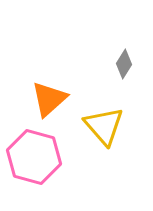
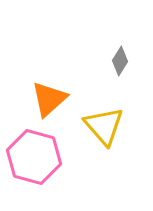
gray diamond: moved 4 px left, 3 px up
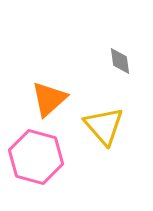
gray diamond: rotated 40 degrees counterclockwise
pink hexagon: moved 2 px right
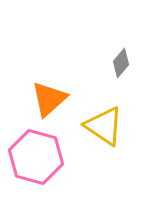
gray diamond: moved 1 px right, 2 px down; rotated 48 degrees clockwise
yellow triangle: rotated 15 degrees counterclockwise
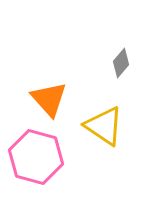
orange triangle: rotated 30 degrees counterclockwise
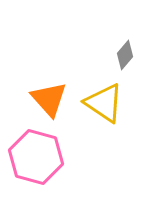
gray diamond: moved 4 px right, 8 px up
yellow triangle: moved 23 px up
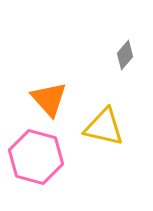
yellow triangle: moved 24 px down; rotated 21 degrees counterclockwise
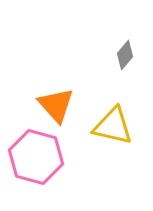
orange triangle: moved 7 px right, 6 px down
yellow triangle: moved 9 px right, 1 px up
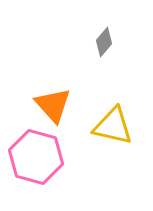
gray diamond: moved 21 px left, 13 px up
orange triangle: moved 3 px left
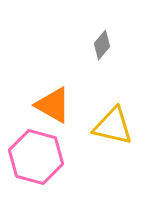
gray diamond: moved 2 px left, 3 px down
orange triangle: rotated 18 degrees counterclockwise
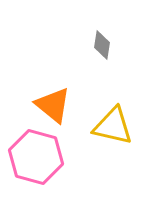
gray diamond: rotated 32 degrees counterclockwise
orange triangle: rotated 9 degrees clockwise
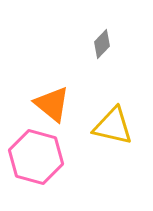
gray diamond: moved 1 px up; rotated 36 degrees clockwise
orange triangle: moved 1 px left, 1 px up
